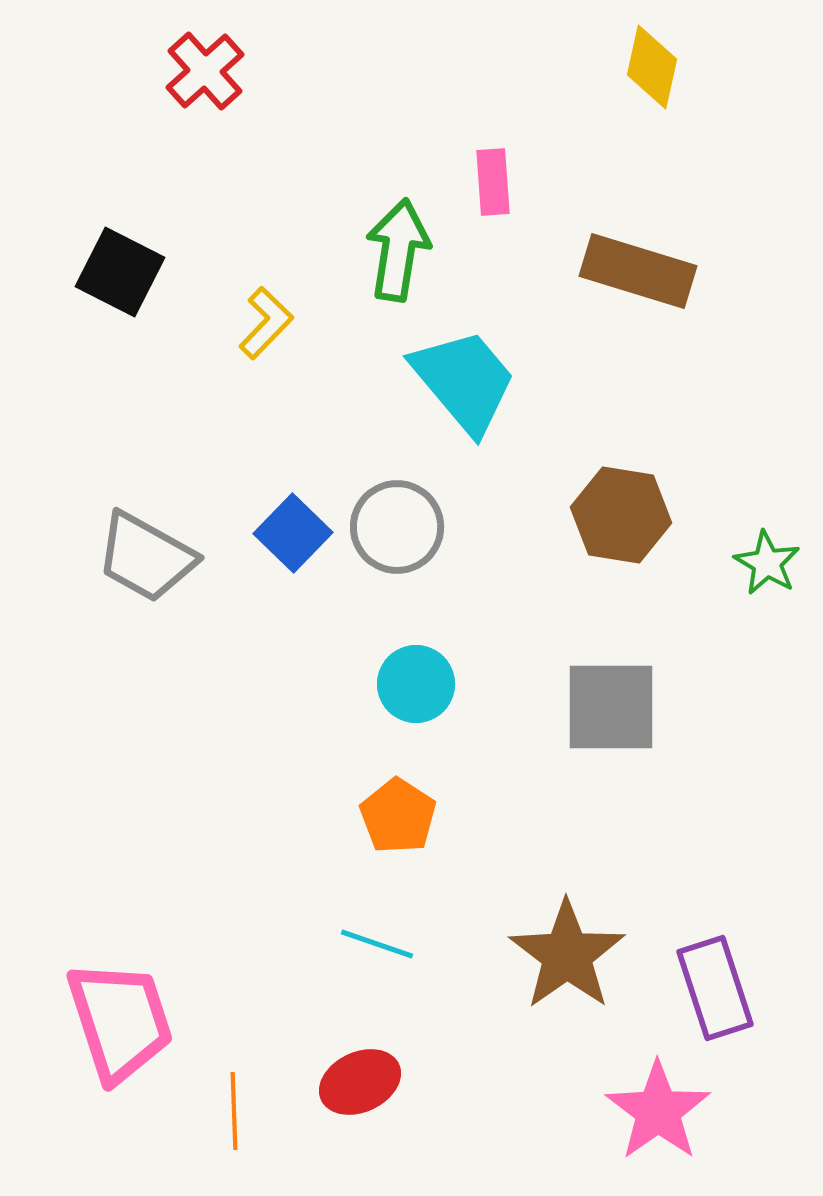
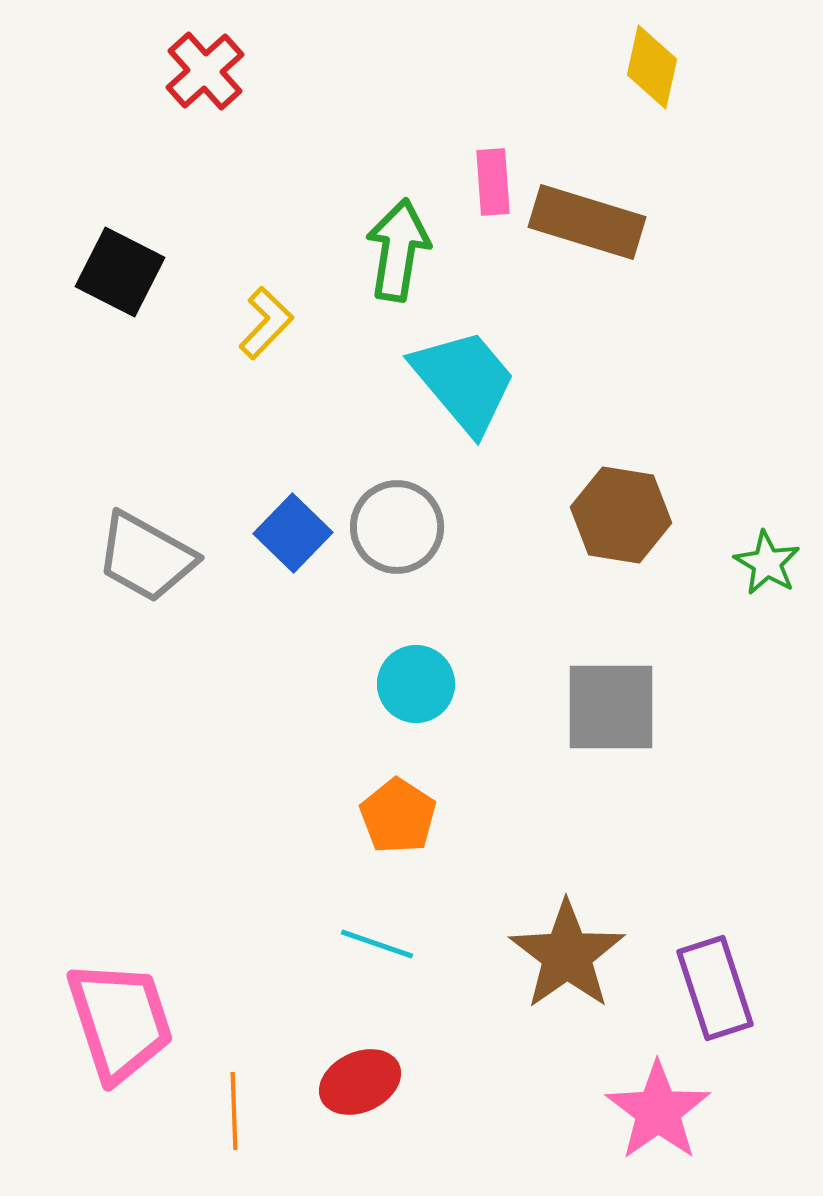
brown rectangle: moved 51 px left, 49 px up
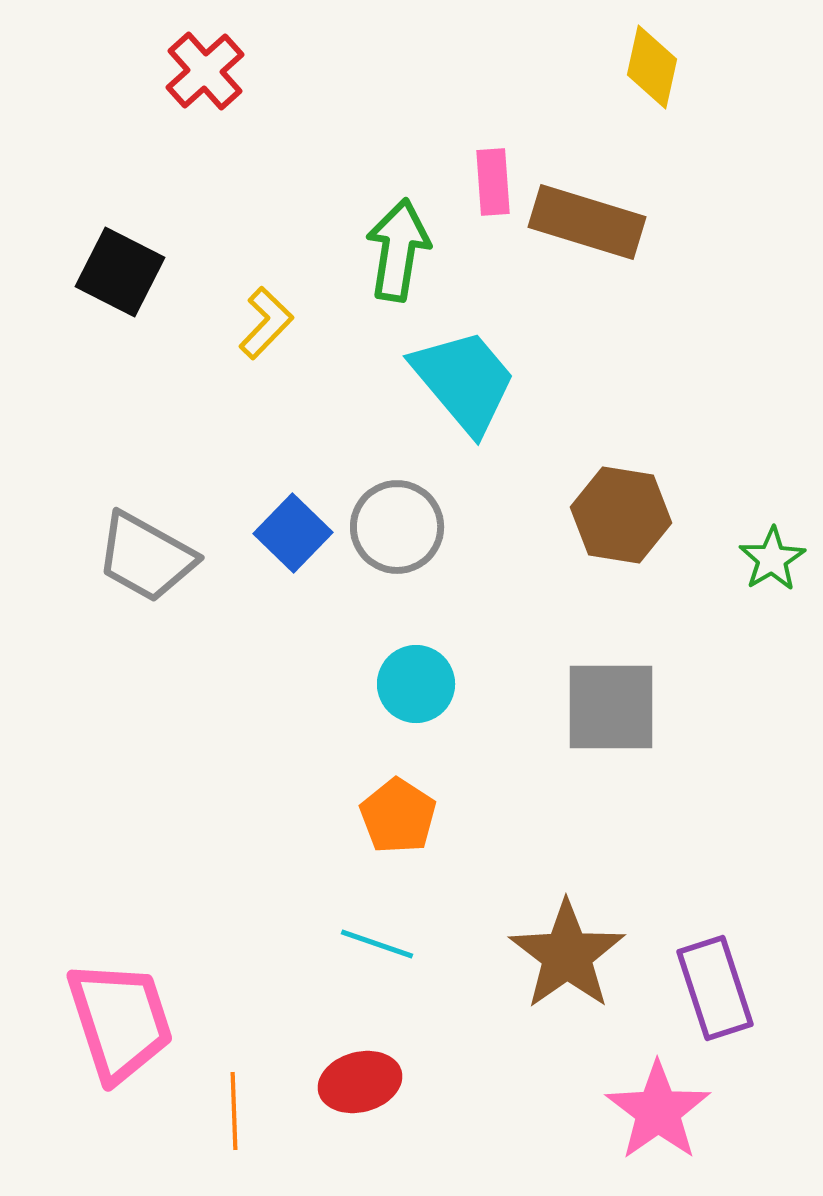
green star: moved 5 px right, 4 px up; rotated 10 degrees clockwise
red ellipse: rotated 10 degrees clockwise
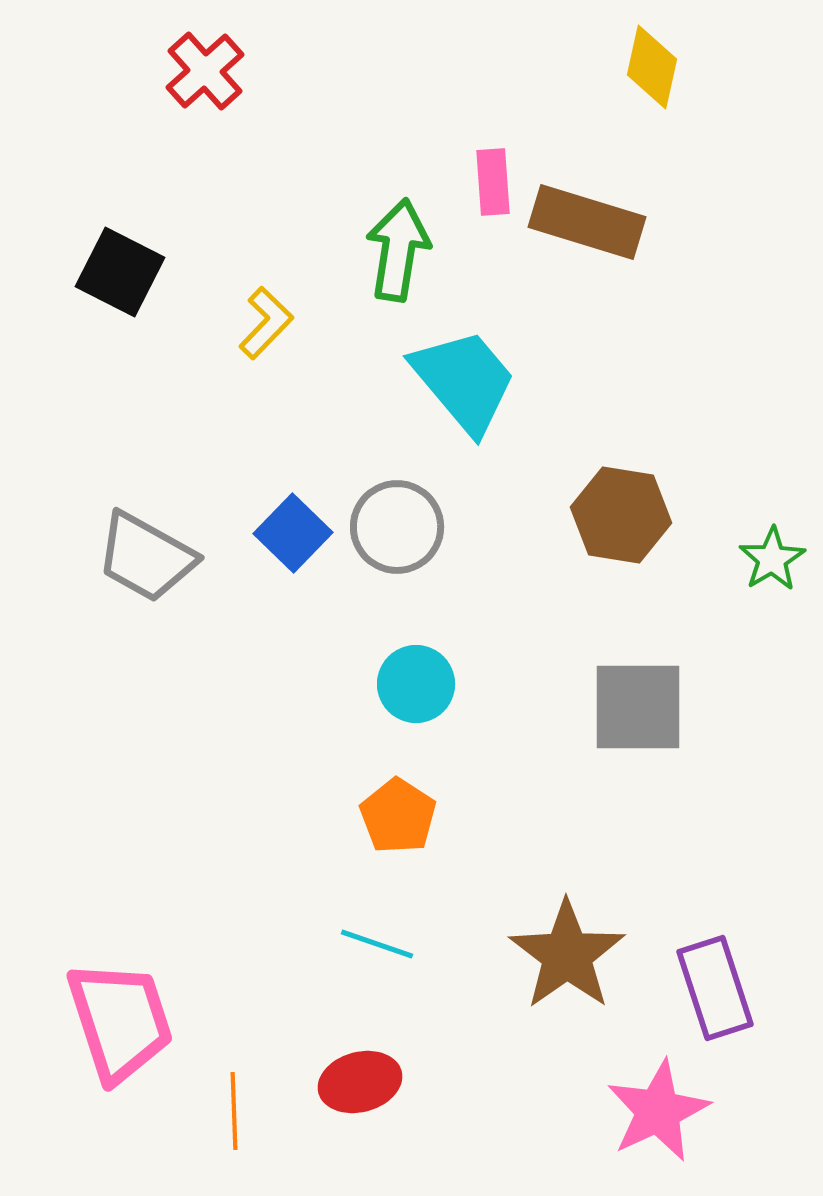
gray square: moved 27 px right
pink star: rotated 10 degrees clockwise
